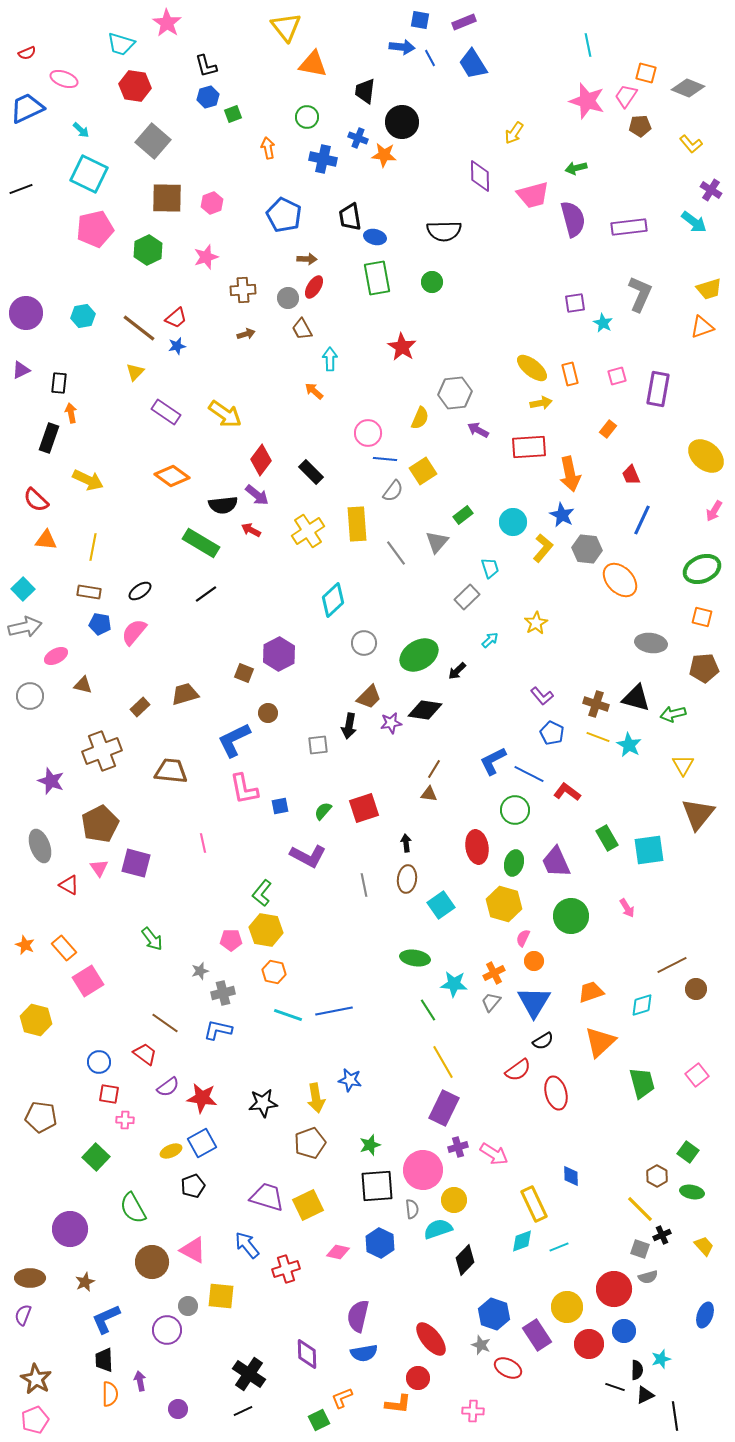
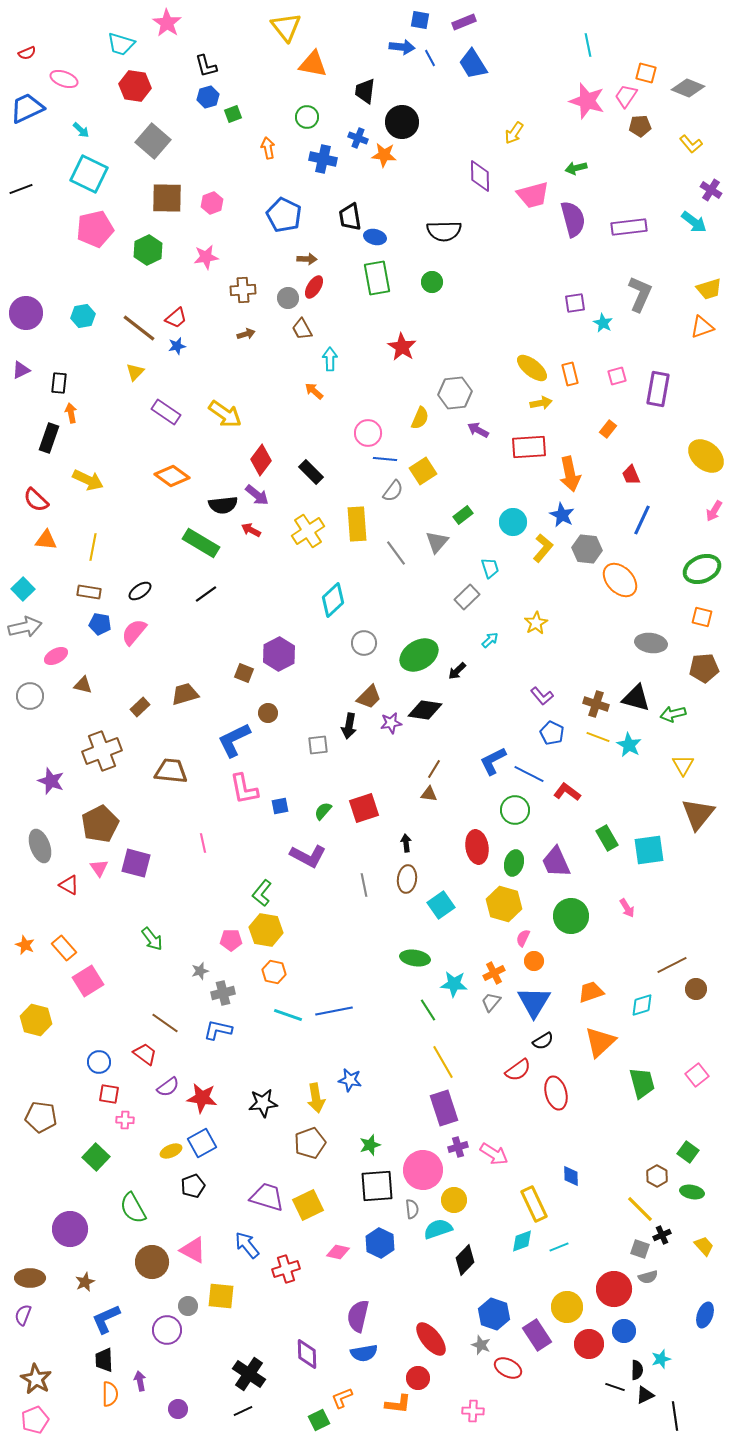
pink star at (206, 257): rotated 10 degrees clockwise
purple rectangle at (444, 1108): rotated 44 degrees counterclockwise
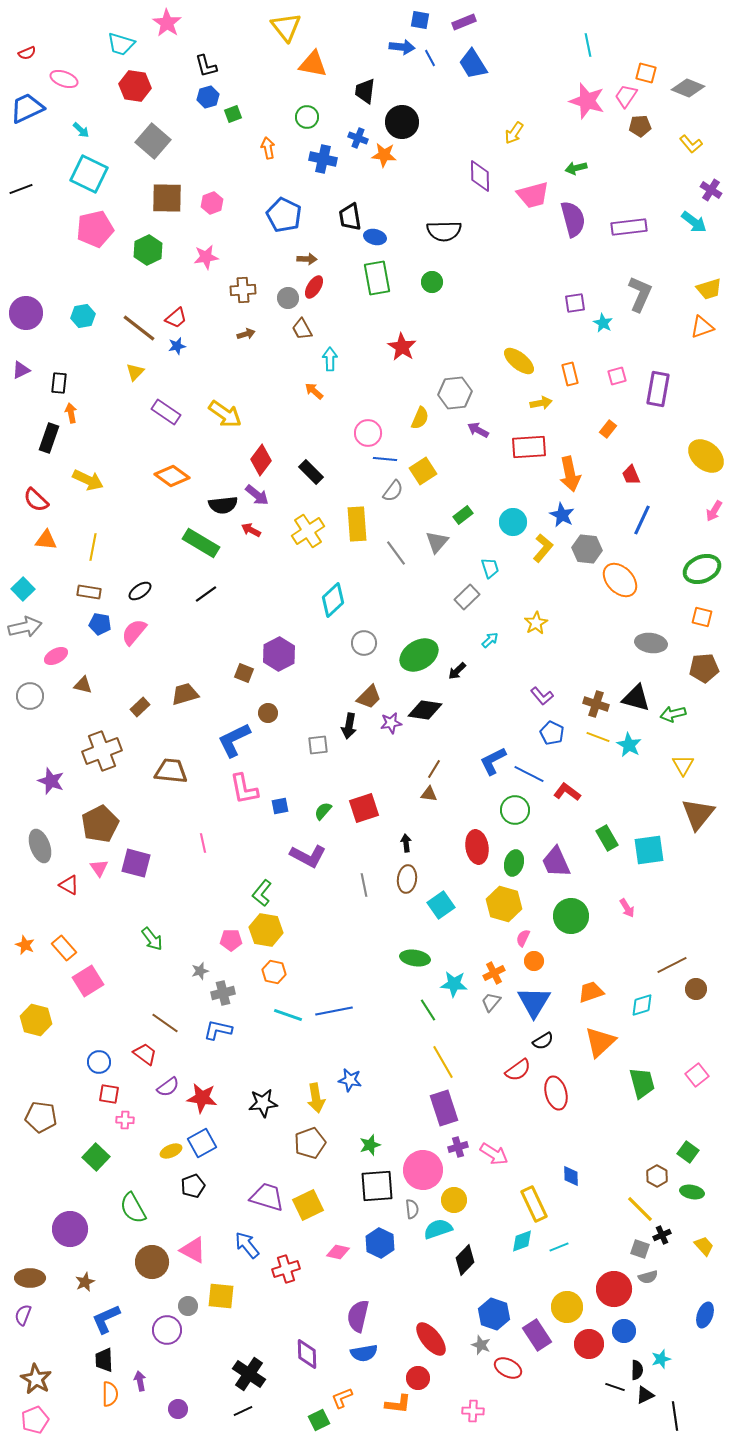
yellow ellipse at (532, 368): moved 13 px left, 7 px up
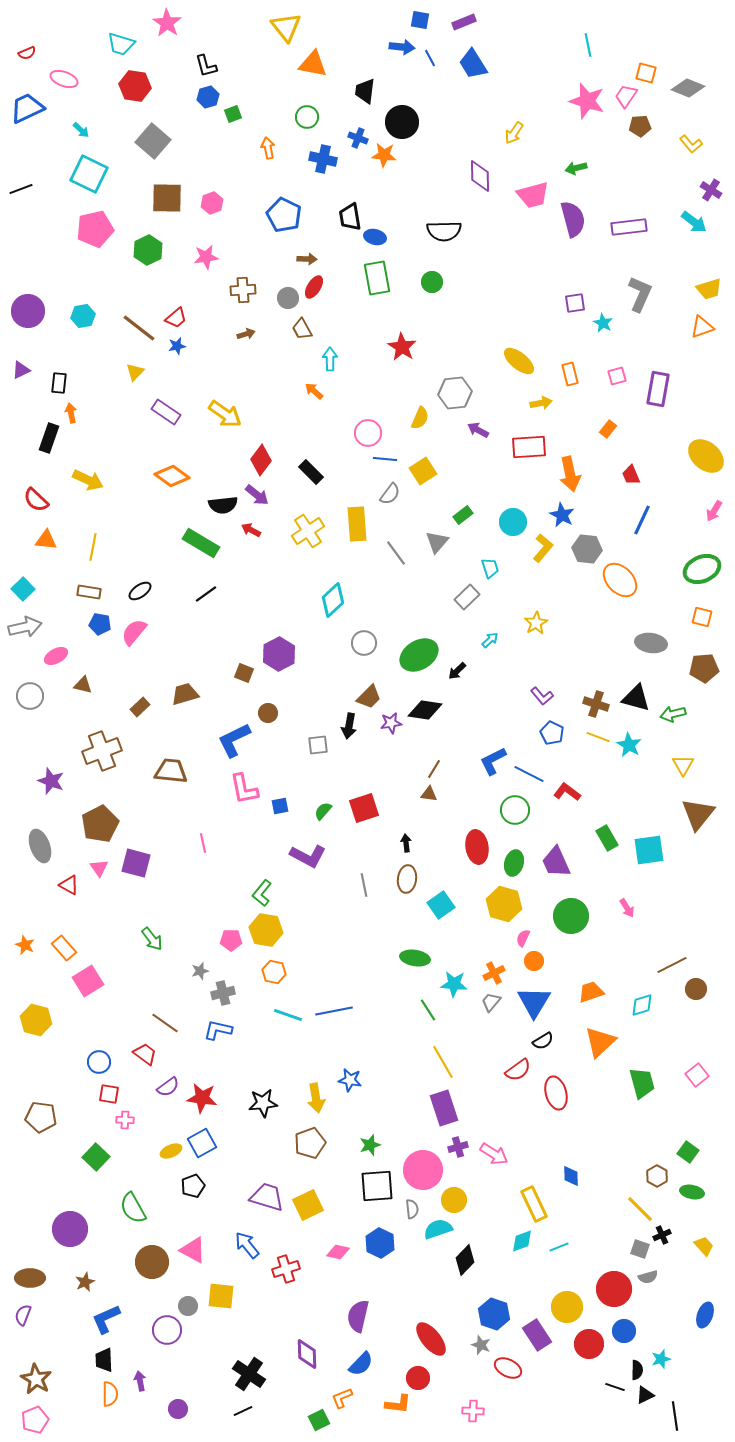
purple circle at (26, 313): moved 2 px right, 2 px up
gray semicircle at (393, 491): moved 3 px left, 3 px down
blue semicircle at (364, 1353): moved 3 px left, 11 px down; rotated 36 degrees counterclockwise
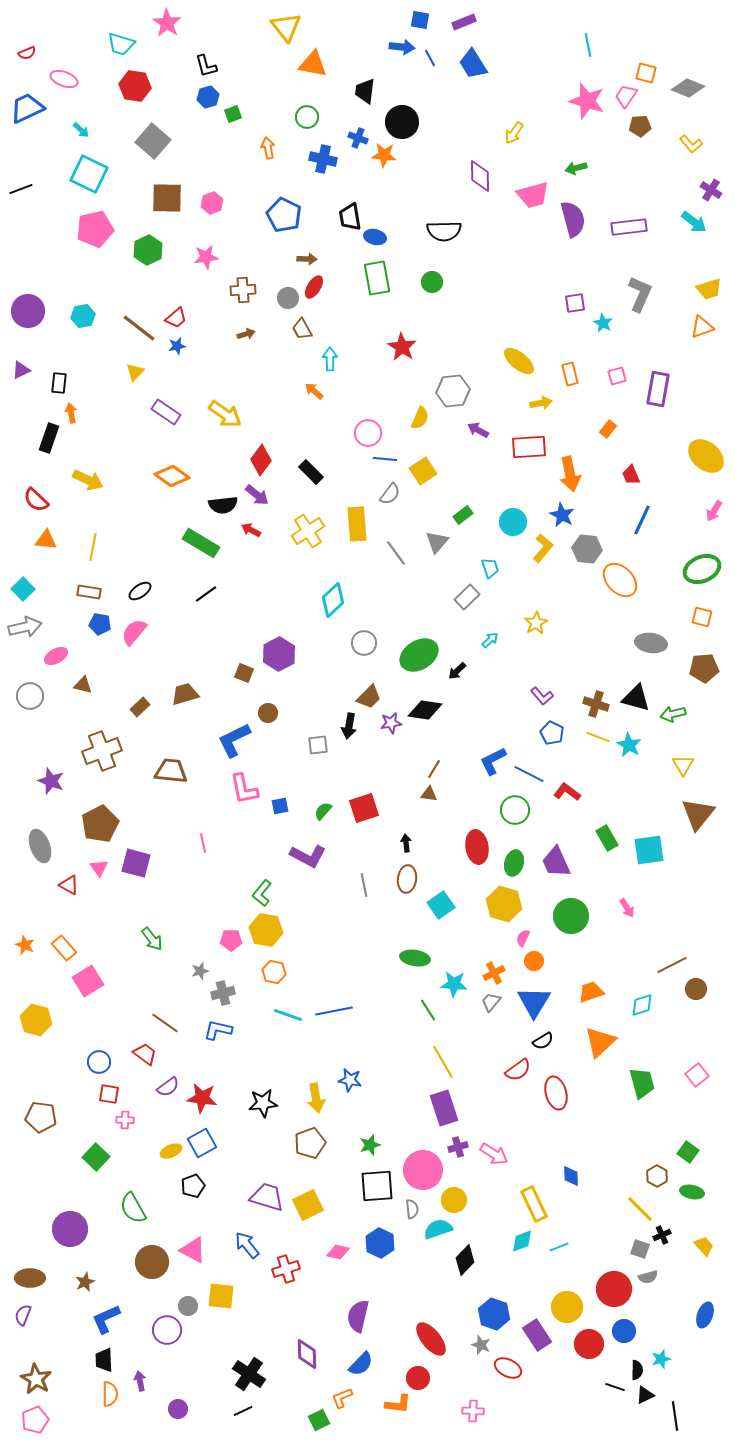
gray hexagon at (455, 393): moved 2 px left, 2 px up
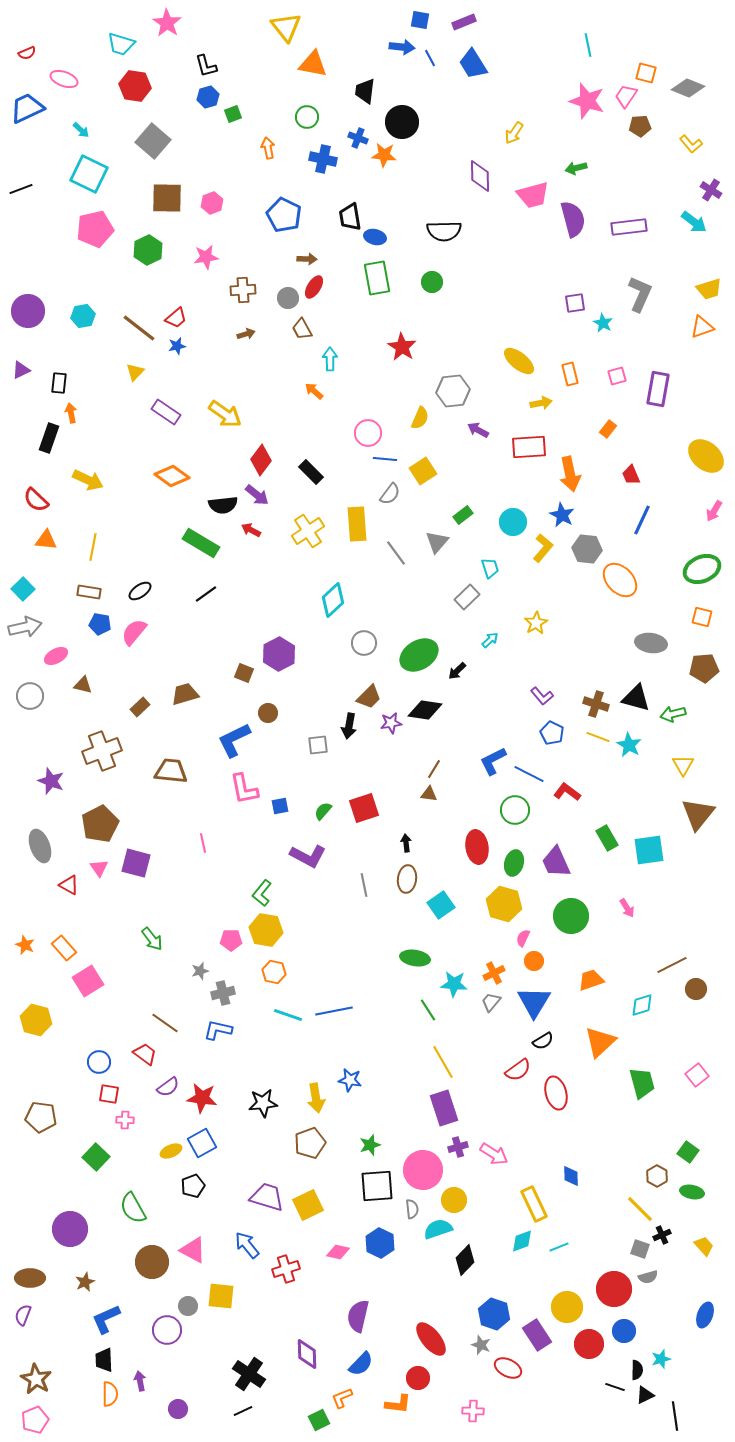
orange trapezoid at (591, 992): moved 12 px up
